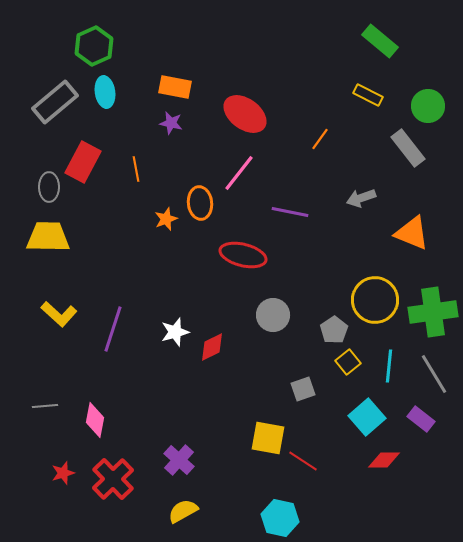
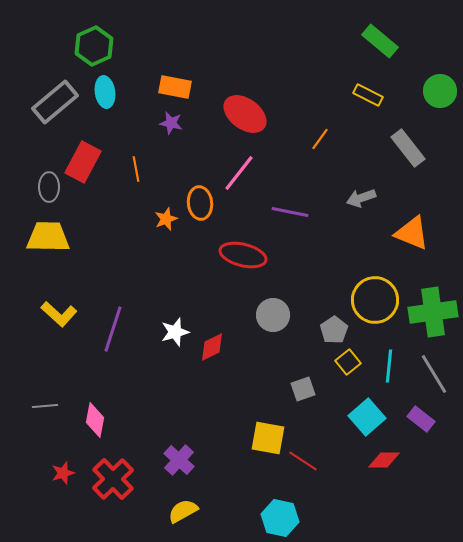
green circle at (428, 106): moved 12 px right, 15 px up
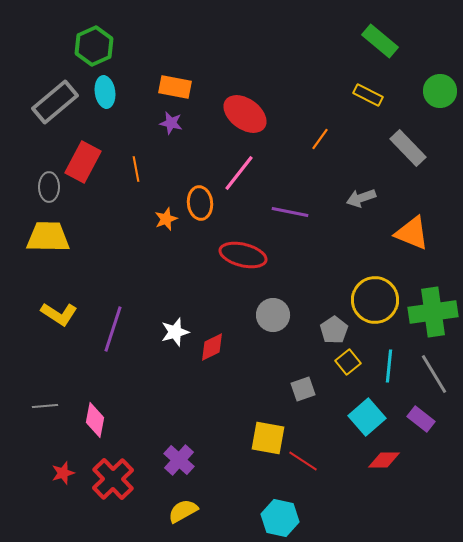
gray rectangle at (408, 148): rotated 6 degrees counterclockwise
yellow L-shape at (59, 314): rotated 9 degrees counterclockwise
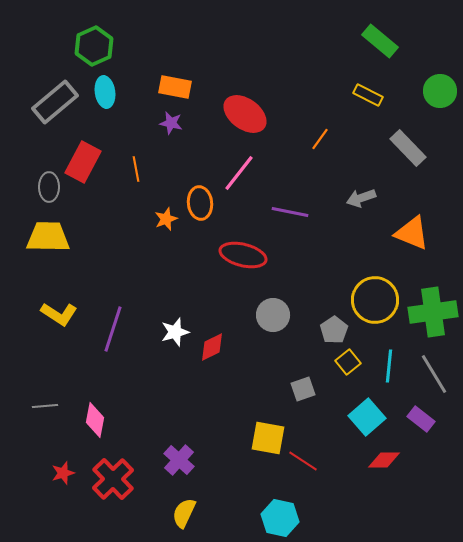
yellow semicircle at (183, 511): moved 1 px right, 2 px down; rotated 36 degrees counterclockwise
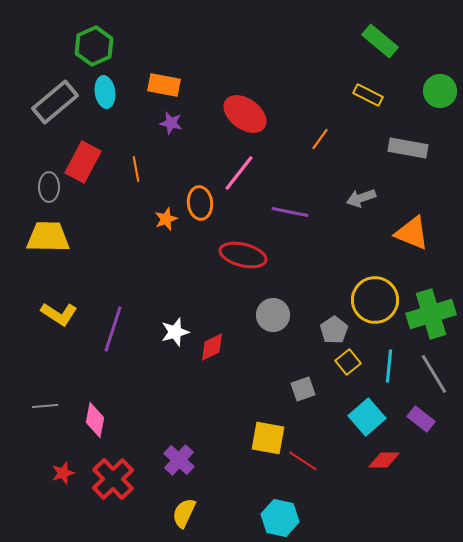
orange rectangle at (175, 87): moved 11 px left, 2 px up
gray rectangle at (408, 148): rotated 36 degrees counterclockwise
green cross at (433, 312): moved 2 px left, 2 px down; rotated 9 degrees counterclockwise
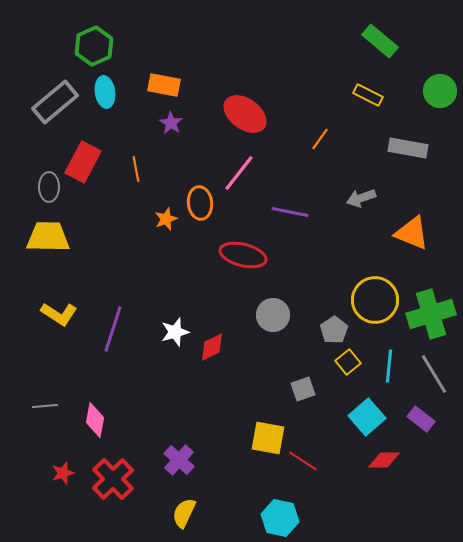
purple star at (171, 123): rotated 20 degrees clockwise
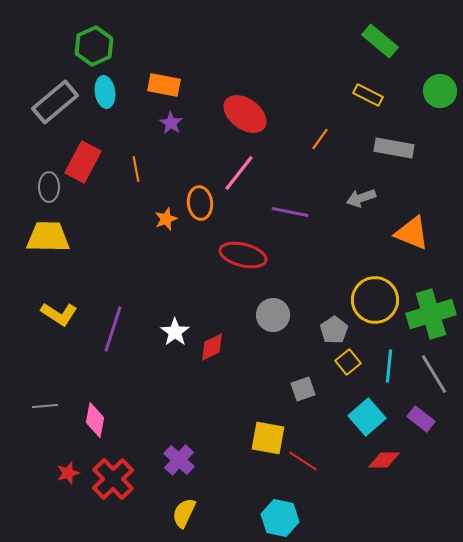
gray rectangle at (408, 148): moved 14 px left
white star at (175, 332): rotated 20 degrees counterclockwise
red star at (63, 473): moved 5 px right
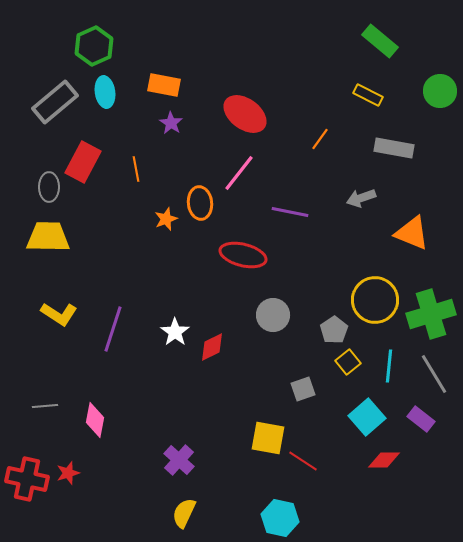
red cross at (113, 479): moved 86 px left; rotated 33 degrees counterclockwise
